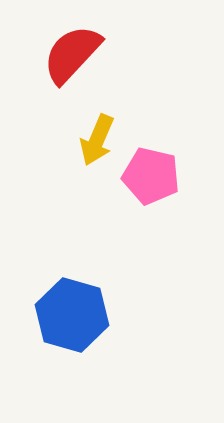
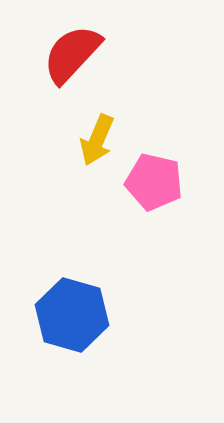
pink pentagon: moved 3 px right, 6 px down
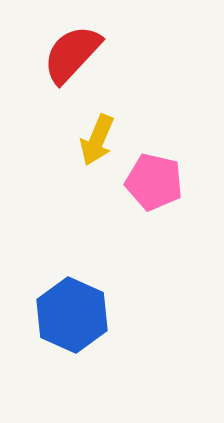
blue hexagon: rotated 8 degrees clockwise
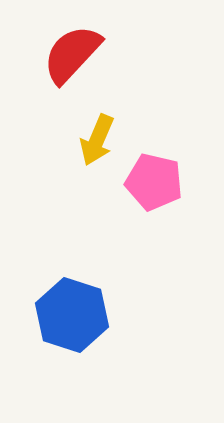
blue hexagon: rotated 6 degrees counterclockwise
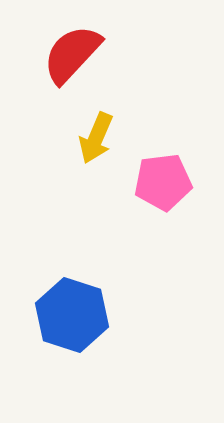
yellow arrow: moved 1 px left, 2 px up
pink pentagon: moved 9 px right; rotated 20 degrees counterclockwise
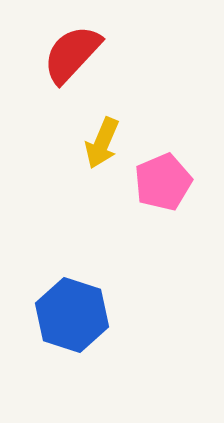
yellow arrow: moved 6 px right, 5 px down
pink pentagon: rotated 16 degrees counterclockwise
